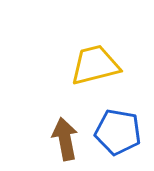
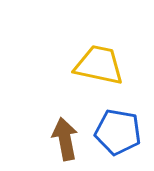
yellow trapezoid: moved 4 px right; rotated 26 degrees clockwise
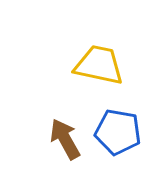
brown arrow: rotated 18 degrees counterclockwise
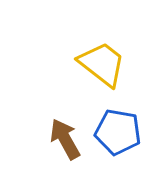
yellow trapezoid: moved 3 px right, 1 px up; rotated 26 degrees clockwise
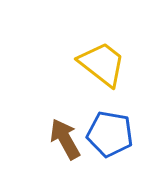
blue pentagon: moved 8 px left, 2 px down
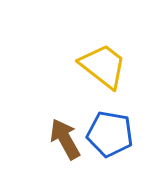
yellow trapezoid: moved 1 px right, 2 px down
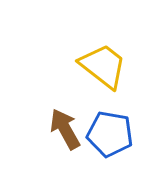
brown arrow: moved 10 px up
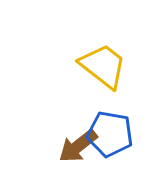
brown arrow: moved 13 px right, 17 px down; rotated 99 degrees counterclockwise
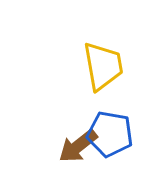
yellow trapezoid: rotated 42 degrees clockwise
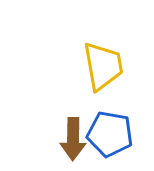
brown arrow: moved 5 px left, 7 px up; rotated 51 degrees counterclockwise
